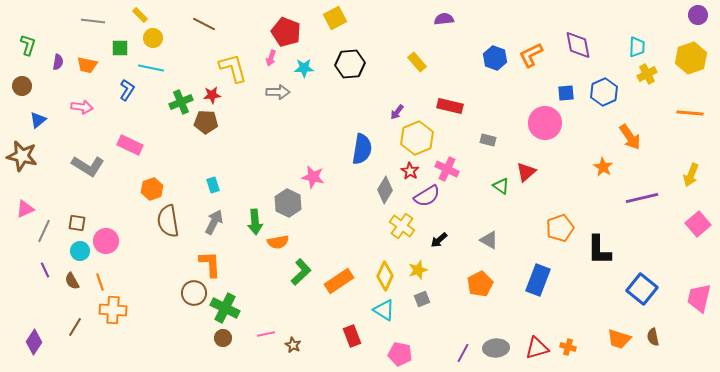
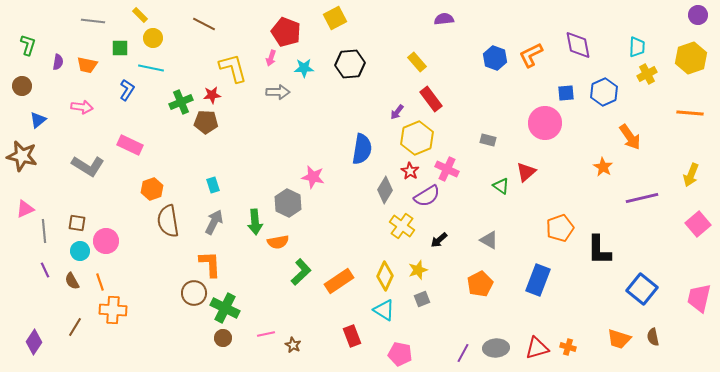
red rectangle at (450, 106): moved 19 px left, 7 px up; rotated 40 degrees clockwise
gray line at (44, 231): rotated 30 degrees counterclockwise
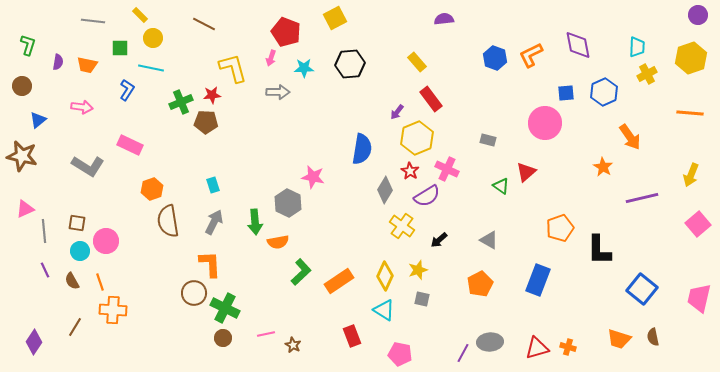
gray square at (422, 299): rotated 35 degrees clockwise
gray ellipse at (496, 348): moved 6 px left, 6 px up
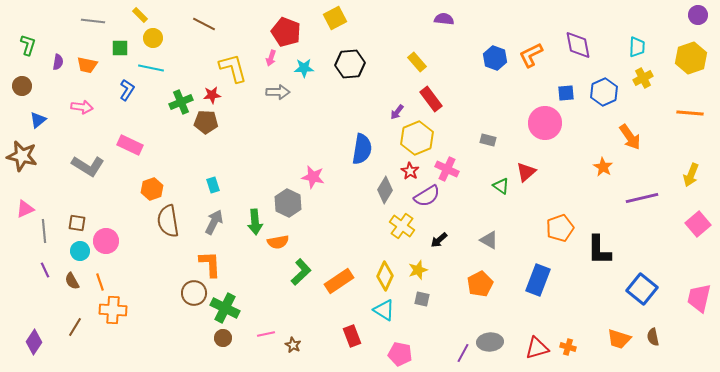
purple semicircle at (444, 19): rotated 12 degrees clockwise
yellow cross at (647, 74): moved 4 px left, 4 px down
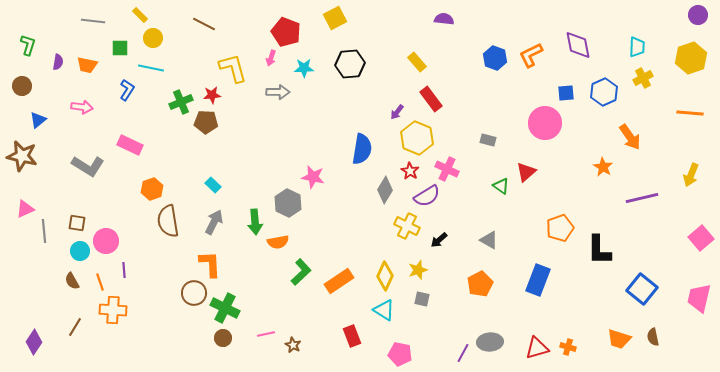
yellow hexagon at (417, 138): rotated 16 degrees counterclockwise
cyan rectangle at (213, 185): rotated 28 degrees counterclockwise
pink square at (698, 224): moved 3 px right, 14 px down
yellow cross at (402, 226): moved 5 px right; rotated 10 degrees counterclockwise
purple line at (45, 270): moved 79 px right; rotated 21 degrees clockwise
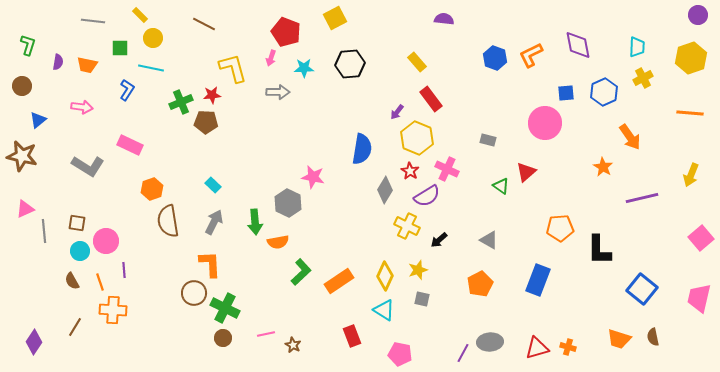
orange pentagon at (560, 228): rotated 16 degrees clockwise
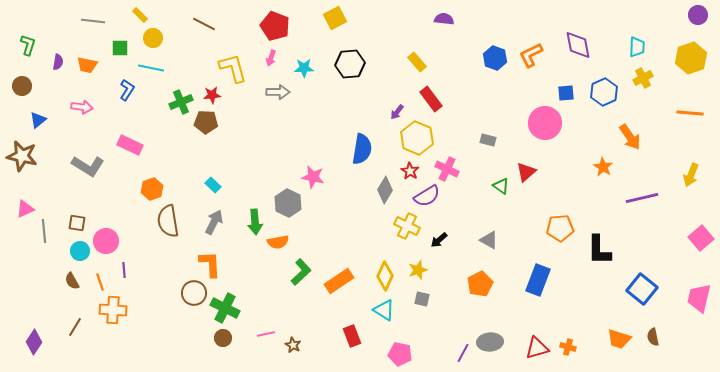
red pentagon at (286, 32): moved 11 px left, 6 px up
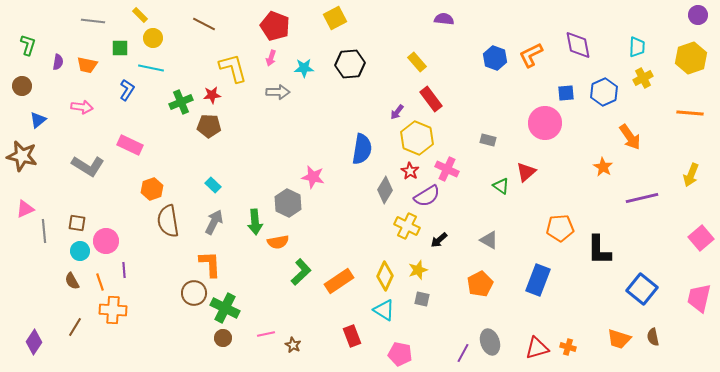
brown pentagon at (206, 122): moved 3 px right, 4 px down
gray ellipse at (490, 342): rotated 75 degrees clockwise
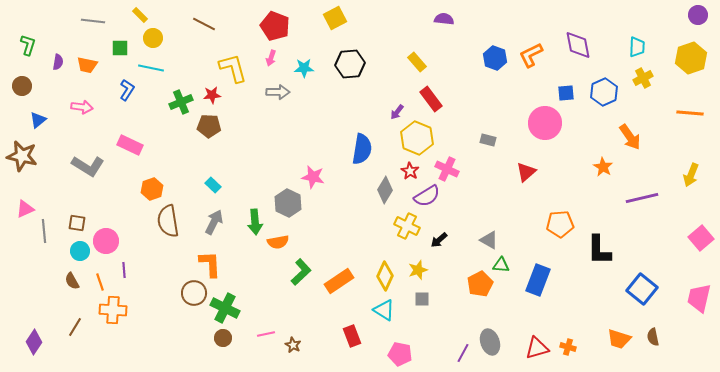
green triangle at (501, 186): moved 79 px down; rotated 30 degrees counterclockwise
orange pentagon at (560, 228): moved 4 px up
gray square at (422, 299): rotated 14 degrees counterclockwise
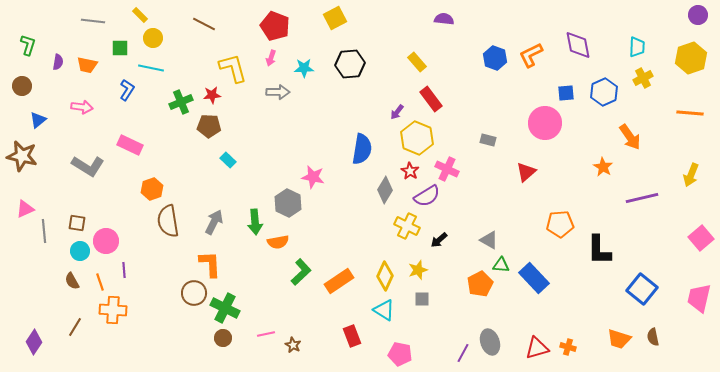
cyan rectangle at (213, 185): moved 15 px right, 25 px up
blue rectangle at (538, 280): moved 4 px left, 2 px up; rotated 64 degrees counterclockwise
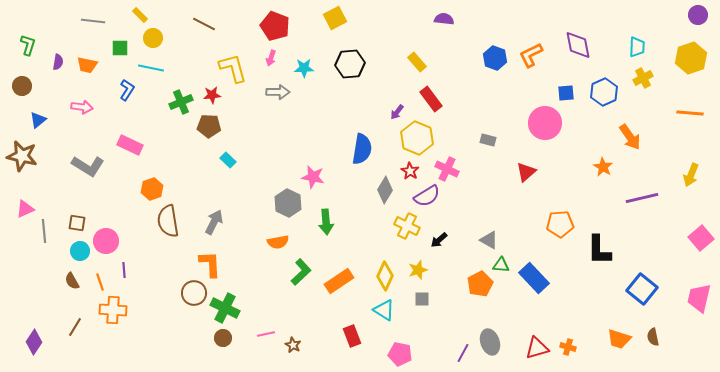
green arrow at (255, 222): moved 71 px right
